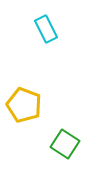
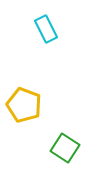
green square: moved 4 px down
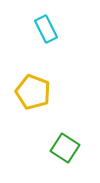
yellow pentagon: moved 9 px right, 13 px up
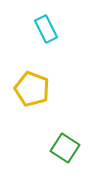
yellow pentagon: moved 1 px left, 3 px up
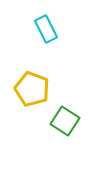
green square: moved 27 px up
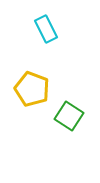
green square: moved 4 px right, 5 px up
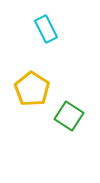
yellow pentagon: rotated 12 degrees clockwise
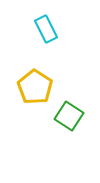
yellow pentagon: moved 3 px right, 2 px up
